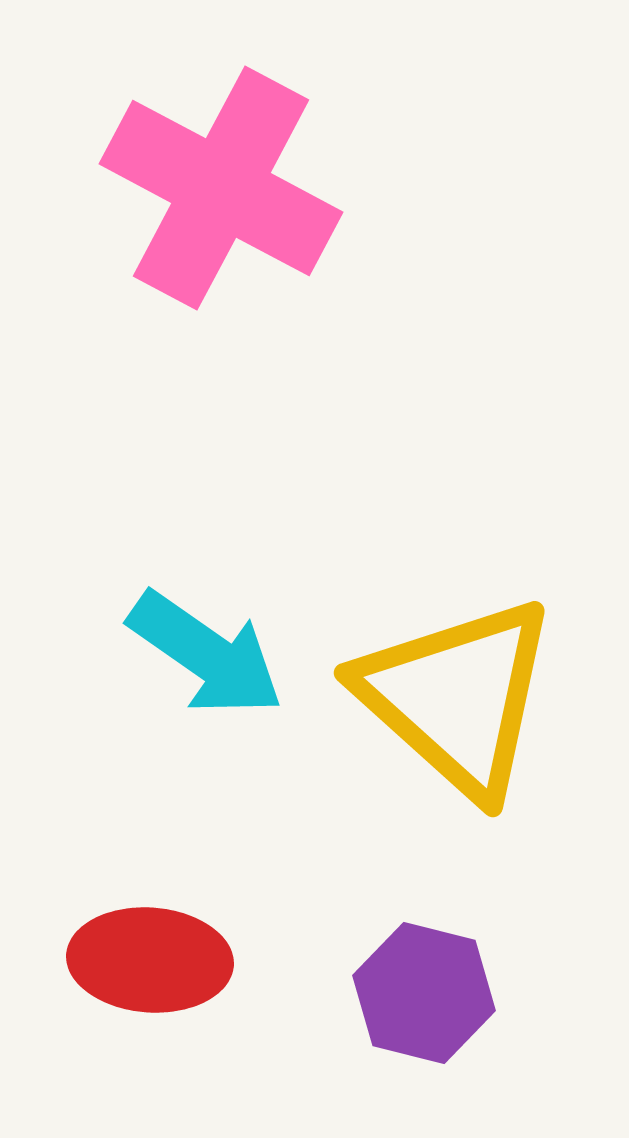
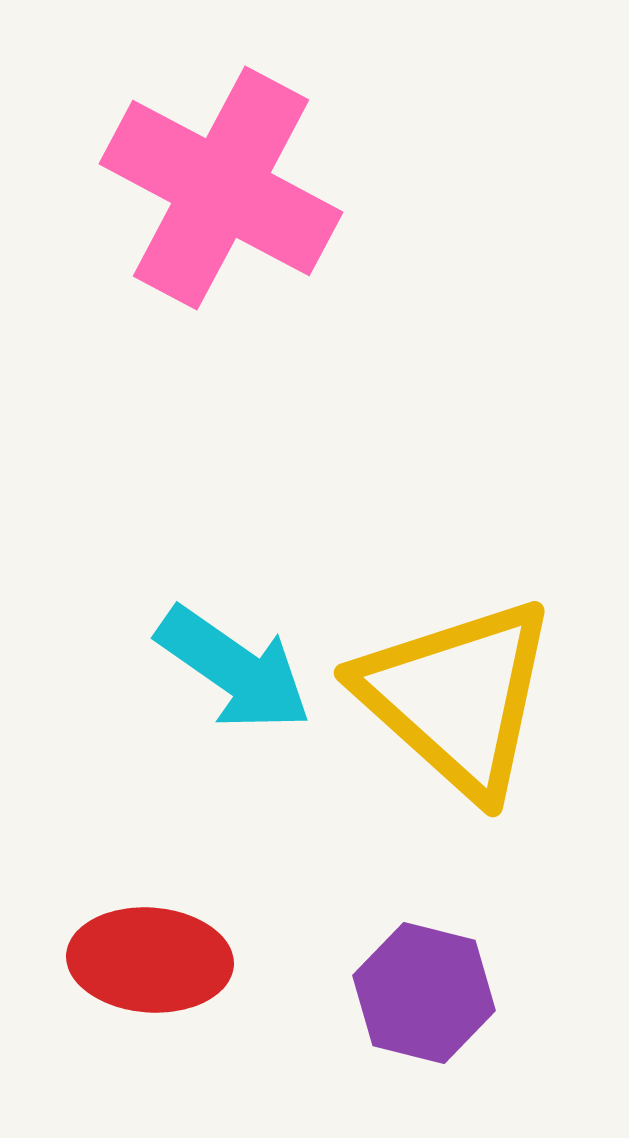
cyan arrow: moved 28 px right, 15 px down
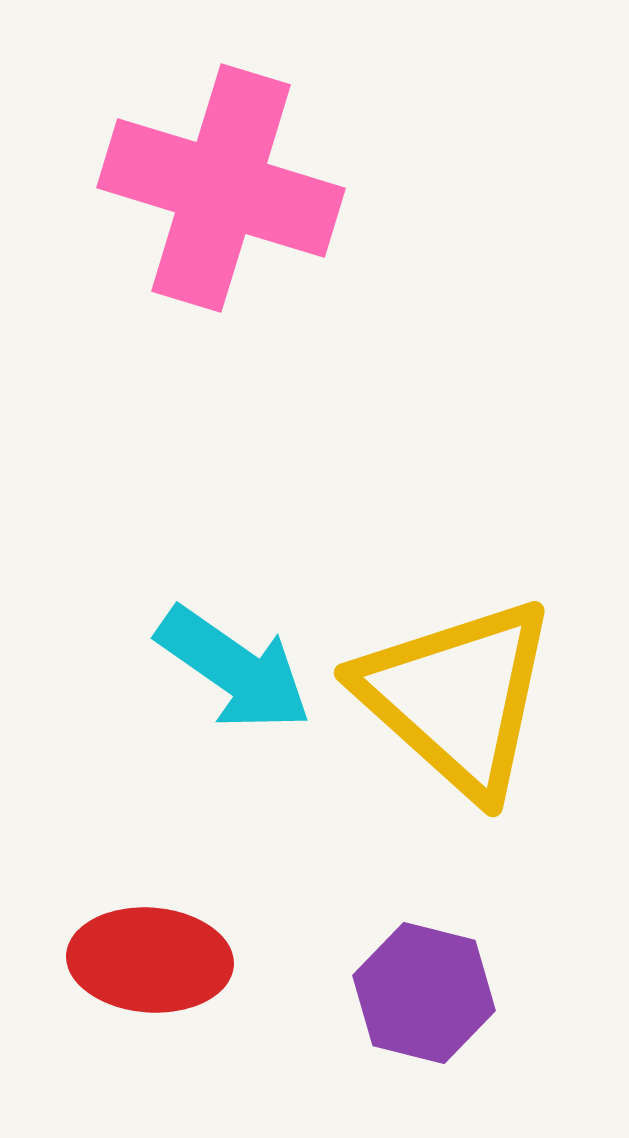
pink cross: rotated 11 degrees counterclockwise
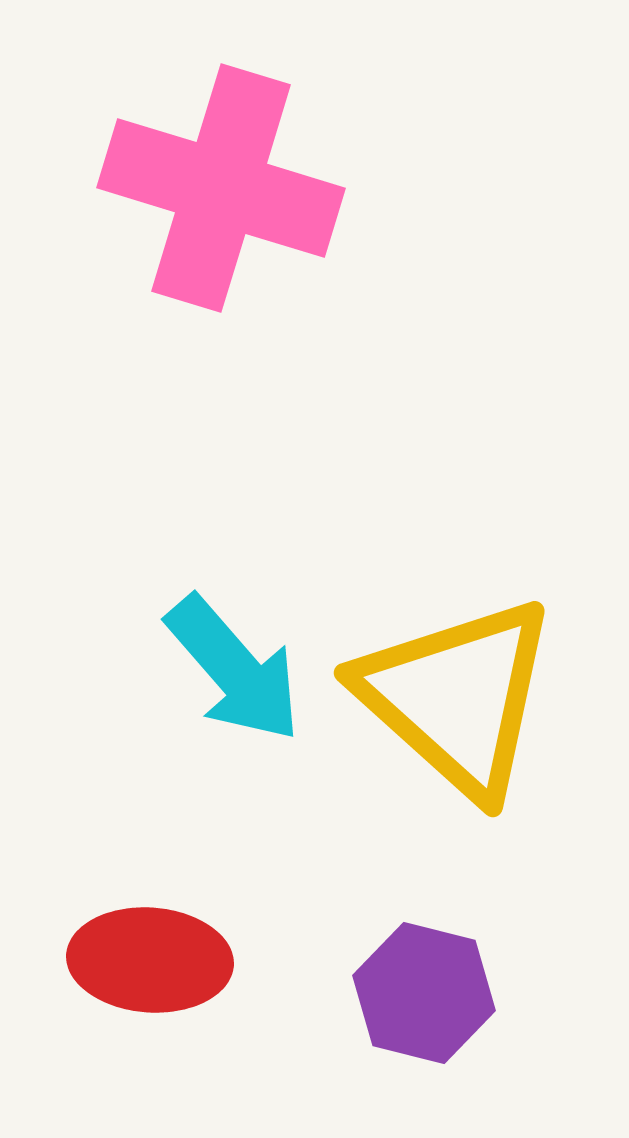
cyan arrow: rotated 14 degrees clockwise
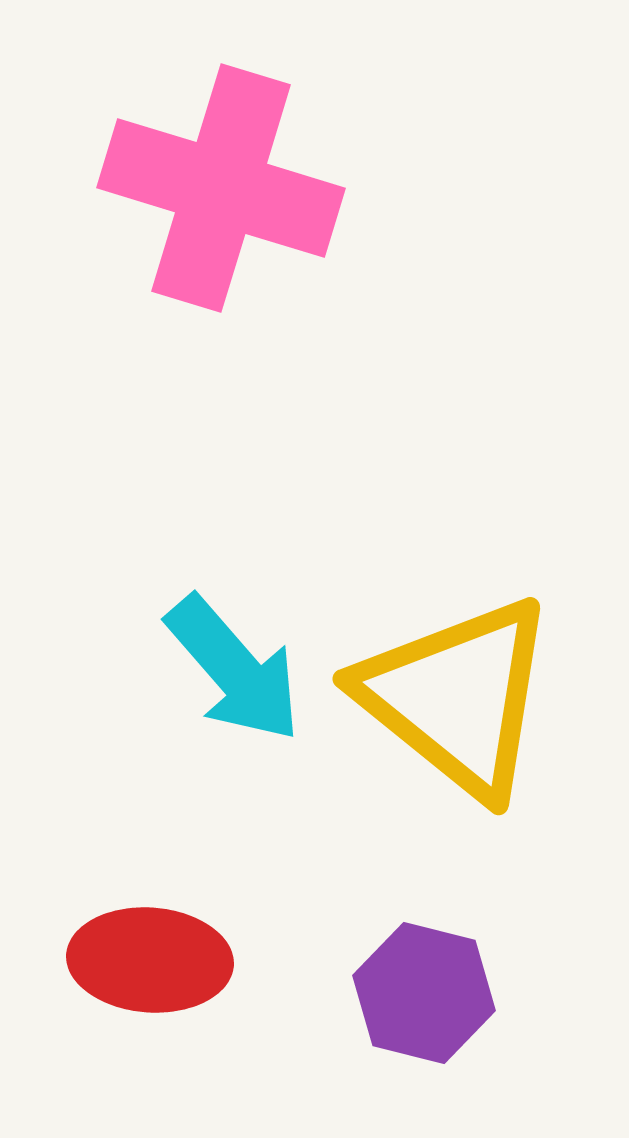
yellow triangle: rotated 3 degrees counterclockwise
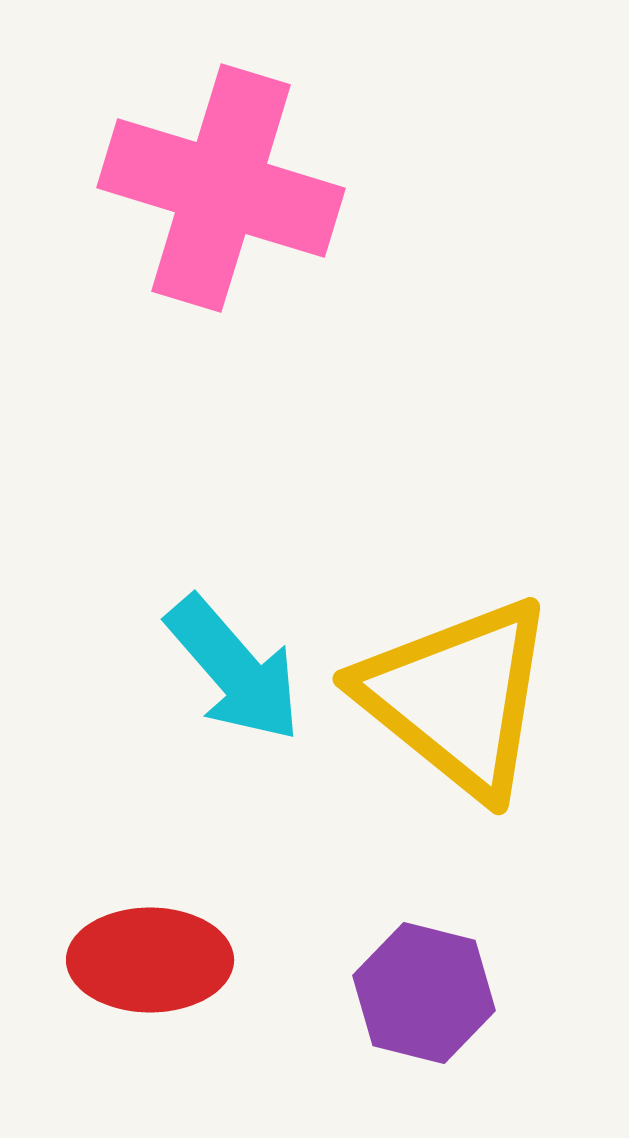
red ellipse: rotated 4 degrees counterclockwise
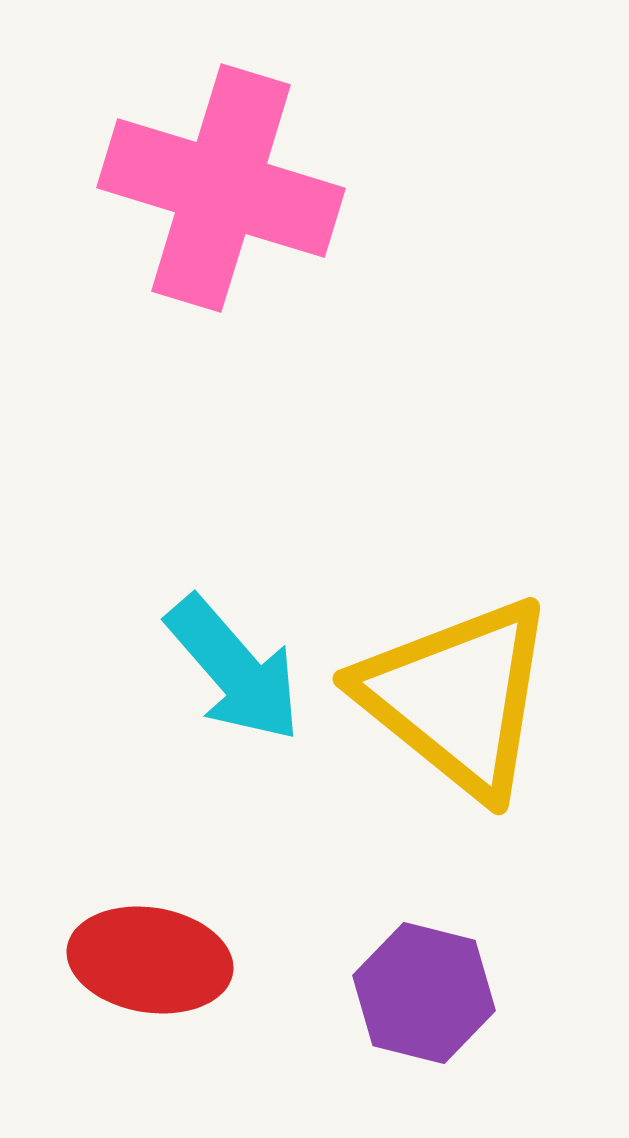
red ellipse: rotated 9 degrees clockwise
